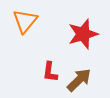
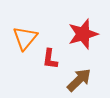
orange triangle: moved 17 px down
red L-shape: moved 13 px up
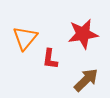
red star: rotated 8 degrees clockwise
brown arrow: moved 7 px right
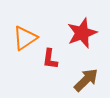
red star: moved 1 px left, 1 px up; rotated 12 degrees counterclockwise
orange triangle: rotated 16 degrees clockwise
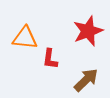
red star: moved 6 px right, 2 px up
orange triangle: rotated 40 degrees clockwise
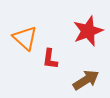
orange triangle: rotated 36 degrees clockwise
brown arrow: rotated 12 degrees clockwise
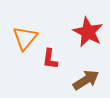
red star: moved 1 px down; rotated 24 degrees counterclockwise
orange triangle: rotated 28 degrees clockwise
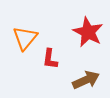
brown arrow: rotated 8 degrees clockwise
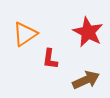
orange triangle: moved 4 px up; rotated 16 degrees clockwise
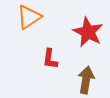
orange triangle: moved 4 px right, 17 px up
brown arrow: rotated 56 degrees counterclockwise
